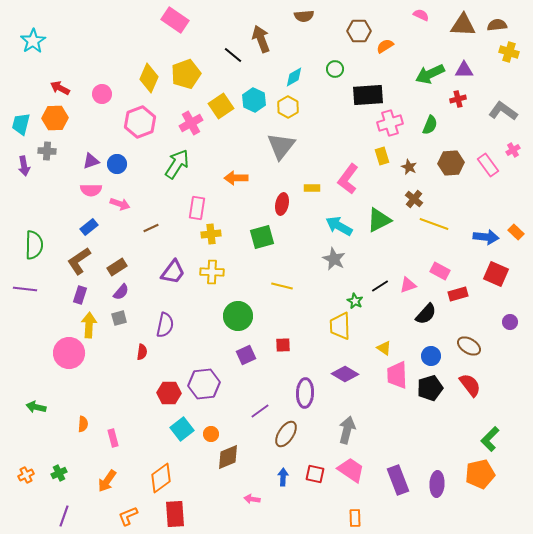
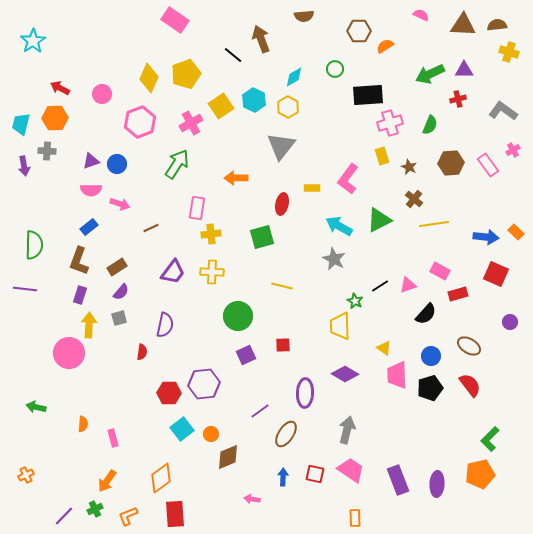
yellow line at (434, 224): rotated 28 degrees counterclockwise
brown L-shape at (79, 261): rotated 36 degrees counterclockwise
green cross at (59, 473): moved 36 px right, 36 px down
purple line at (64, 516): rotated 25 degrees clockwise
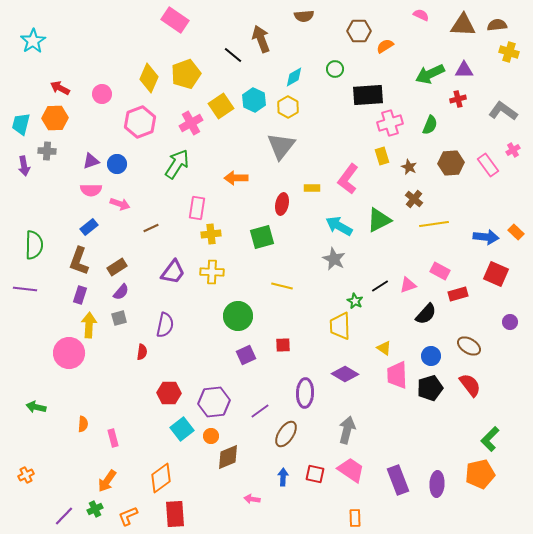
purple hexagon at (204, 384): moved 10 px right, 18 px down
orange circle at (211, 434): moved 2 px down
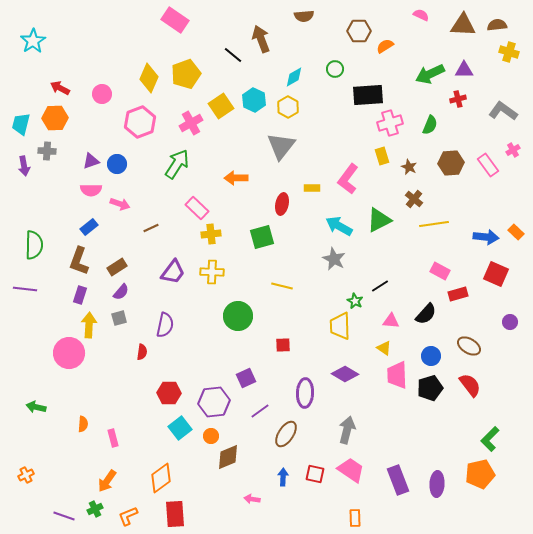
pink rectangle at (197, 208): rotated 55 degrees counterclockwise
pink triangle at (408, 285): moved 17 px left, 36 px down; rotated 24 degrees clockwise
purple square at (246, 355): moved 23 px down
cyan square at (182, 429): moved 2 px left, 1 px up
purple line at (64, 516): rotated 65 degrees clockwise
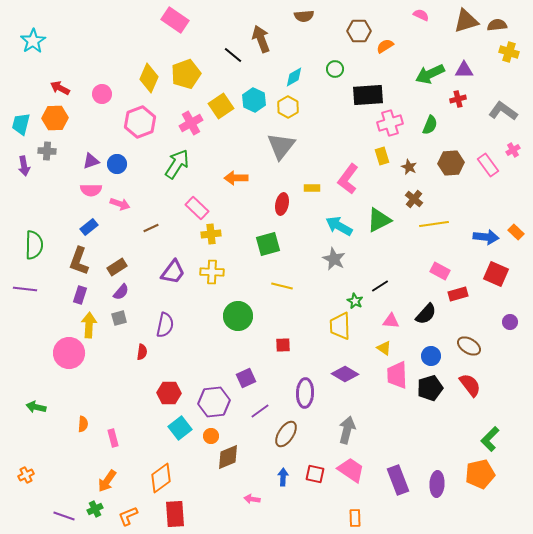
brown triangle at (463, 25): moved 3 px right, 4 px up; rotated 20 degrees counterclockwise
green square at (262, 237): moved 6 px right, 7 px down
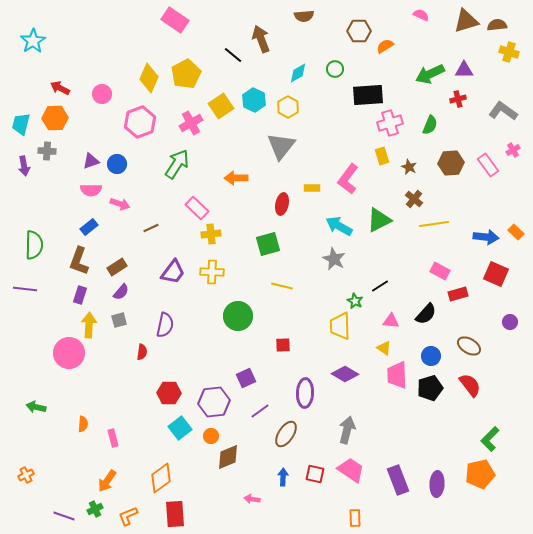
yellow pentagon at (186, 74): rotated 8 degrees counterclockwise
cyan diamond at (294, 77): moved 4 px right, 4 px up
gray square at (119, 318): moved 2 px down
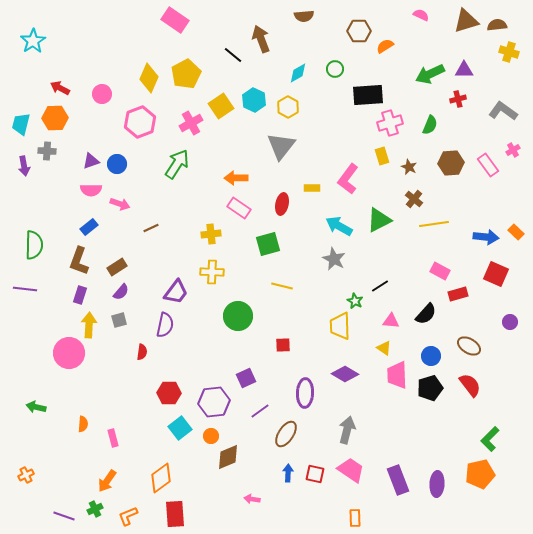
pink rectangle at (197, 208): moved 42 px right; rotated 10 degrees counterclockwise
purple trapezoid at (173, 272): moved 3 px right, 20 px down
blue arrow at (283, 477): moved 5 px right, 4 px up
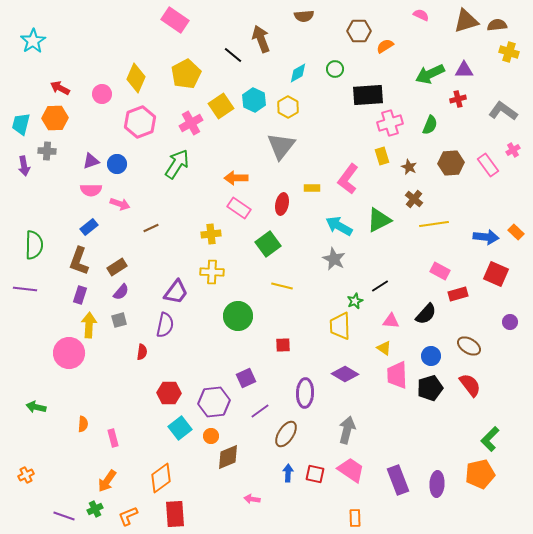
yellow diamond at (149, 78): moved 13 px left
green square at (268, 244): rotated 20 degrees counterclockwise
green star at (355, 301): rotated 21 degrees clockwise
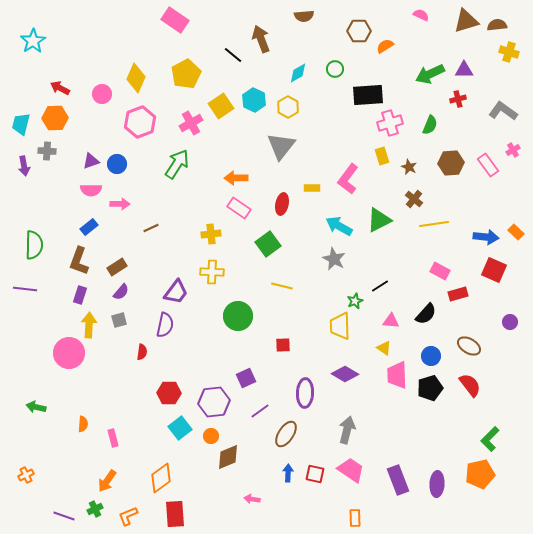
pink arrow at (120, 204): rotated 18 degrees counterclockwise
red square at (496, 274): moved 2 px left, 4 px up
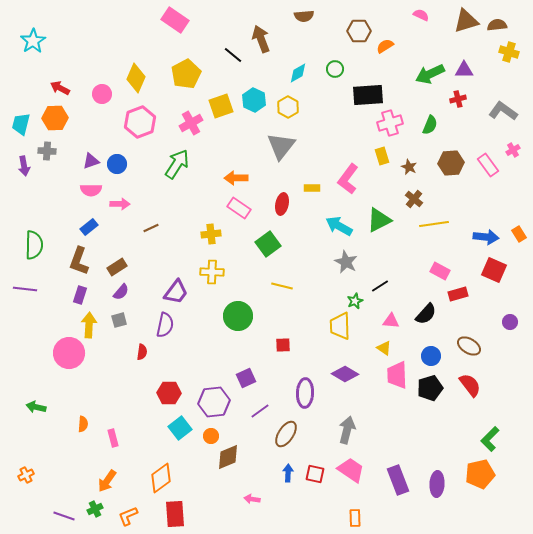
yellow square at (221, 106): rotated 15 degrees clockwise
orange rectangle at (516, 232): moved 3 px right, 2 px down; rotated 14 degrees clockwise
gray star at (334, 259): moved 12 px right, 3 px down
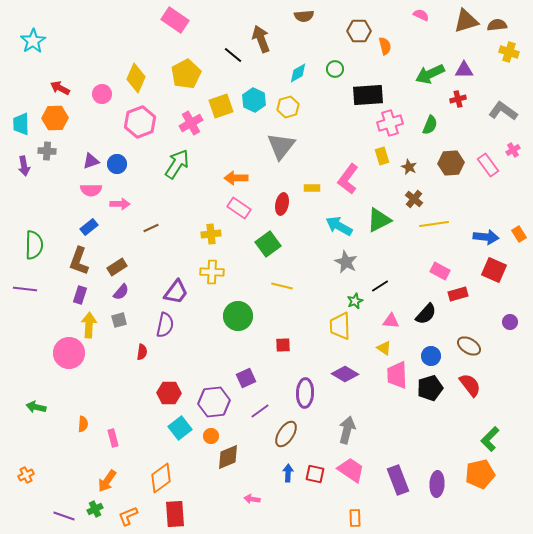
orange semicircle at (385, 46): rotated 108 degrees clockwise
yellow hexagon at (288, 107): rotated 15 degrees clockwise
cyan trapezoid at (21, 124): rotated 15 degrees counterclockwise
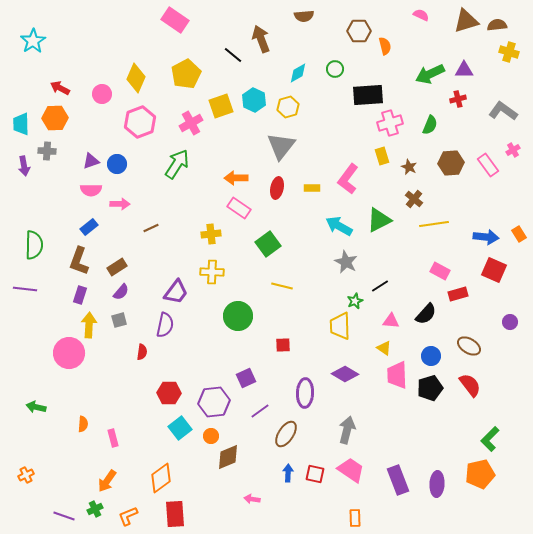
red ellipse at (282, 204): moved 5 px left, 16 px up
